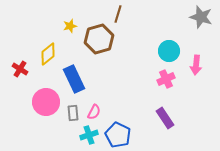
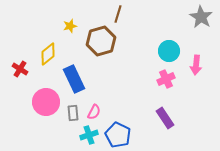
gray star: rotated 15 degrees clockwise
brown hexagon: moved 2 px right, 2 px down
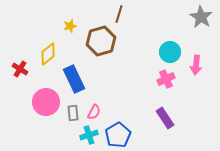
brown line: moved 1 px right
cyan circle: moved 1 px right, 1 px down
blue pentagon: rotated 15 degrees clockwise
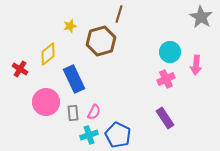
blue pentagon: rotated 15 degrees counterclockwise
